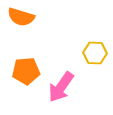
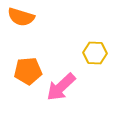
orange pentagon: moved 2 px right
pink arrow: rotated 12 degrees clockwise
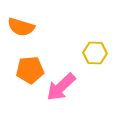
orange semicircle: moved 10 px down
orange pentagon: moved 2 px right, 1 px up
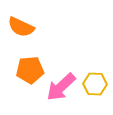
orange semicircle: rotated 8 degrees clockwise
yellow hexagon: moved 31 px down
